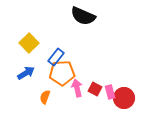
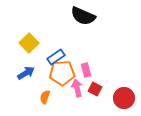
blue rectangle: rotated 18 degrees clockwise
pink rectangle: moved 24 px left, 22 px up
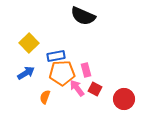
blue rectangle: moved 1 px up; rotated 24 degrees clockwise
pink arrow: rotated 24 degrees counterclockwise
red circle: moved 1 px down
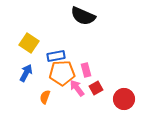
yellow square: rotated 12 degrees counterclockwise
blue arrow: rotated 30 degrees counterclockwise
red square: moved 1 px right, 1 px up; rotated 32 degrees clockwise
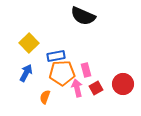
yellow square: rotated 12 degrees clockwise
pink arrow: rotated 24 degrees clockwise
red circle: moved 1 px left, 15 px up
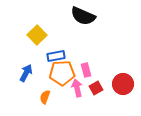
yellow square: moved 8 px right, 8 px up
